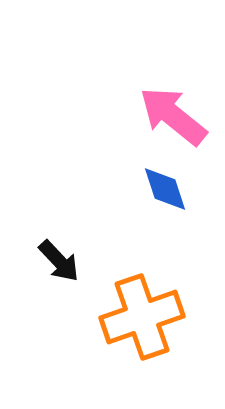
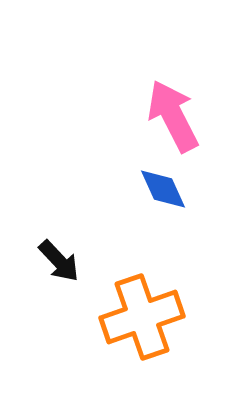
pink arrow: rotated 24 degrees clockwise
blue diamond: moved 2 px left; rotated 6 degrees counterclockwise
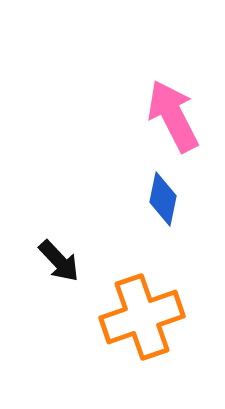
blue diamond: moved 10 px down; rotated 36 degrees clockwise
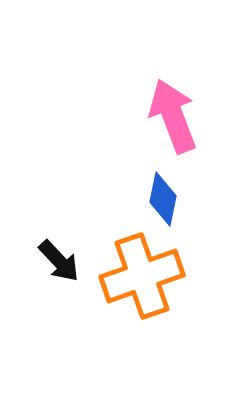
pink arrow: rotated 6 degrees clockwise
orange cross: moved 41 px up
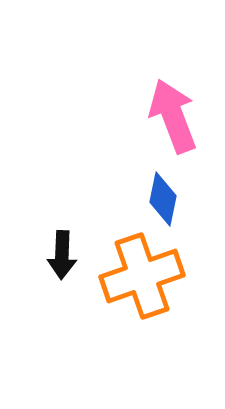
black arrow: moved 3 px right, 6 px up; rotated 45 degrees clockwise
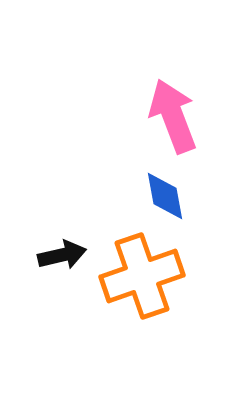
blue diamond: moved 2 px right, 3 px up; rotated 22 degrees counterclockwise
black arrow: rotated 105 degrees counterclockwise
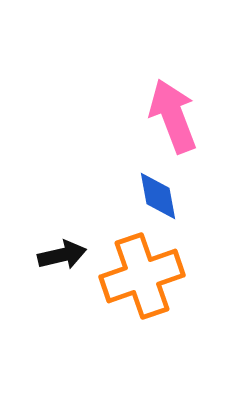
blue diamond: moved 7 px left
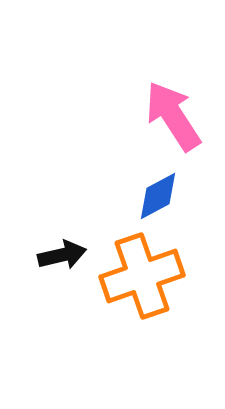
pink arrow: rotated 12 degrees counterclockwise
blue diamond: rotated 72 degrees clockwise
